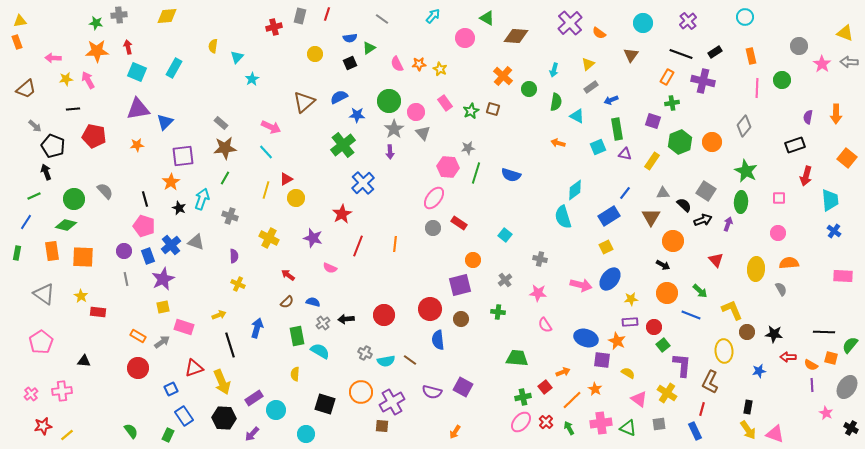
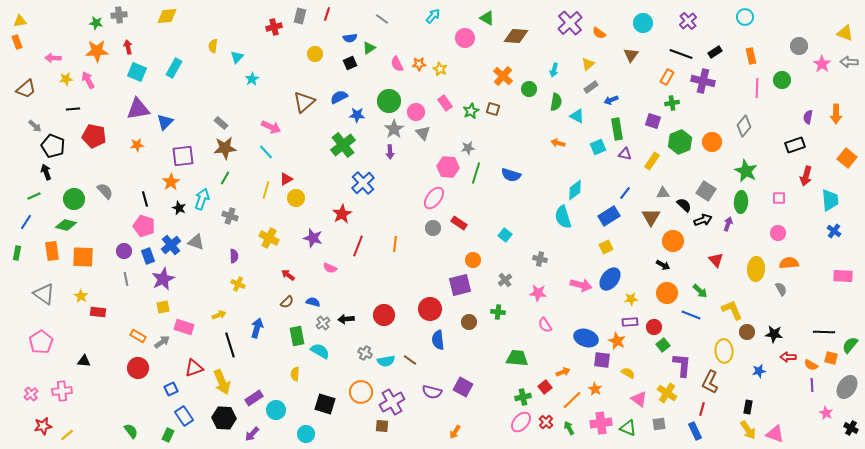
brown circle at (461, 319): moved 8 px right, 3 px down
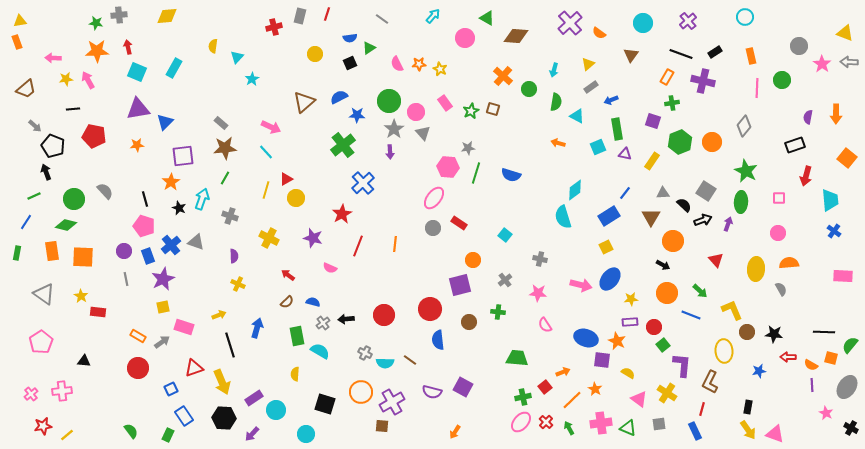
cyan semicircle at (386, 361): moved 1 px left, 2 px down; rotated 12 degrees clockwise
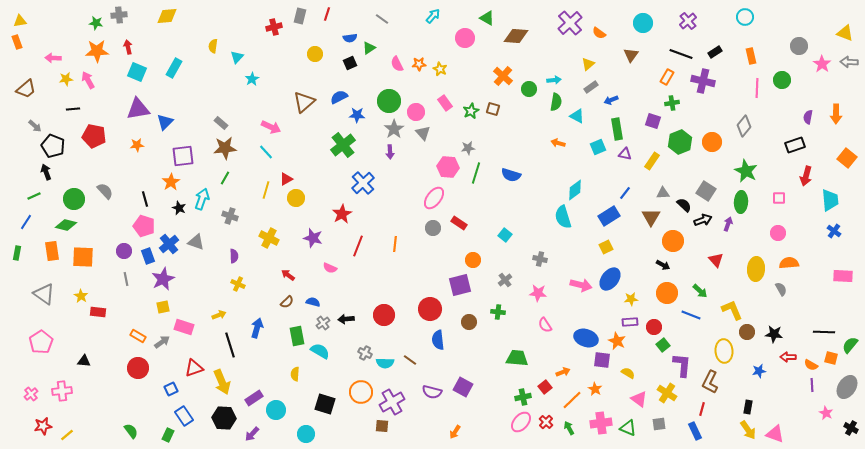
cyan arrow at (554, 70): moved 10 px down; rotated 112 degrees counterclockwise
blue cross at (171, 245): moved 2 px left, 1 px up
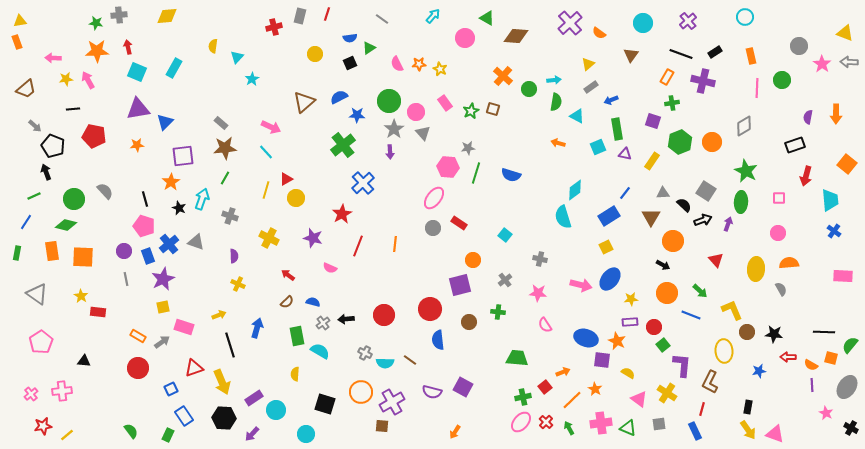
gray diamond at (744, 126): rotated 20 degrees clockwise
orange square at (847, 158): moved 6 px down
gray triangle at (44, 294): moved 7 px left
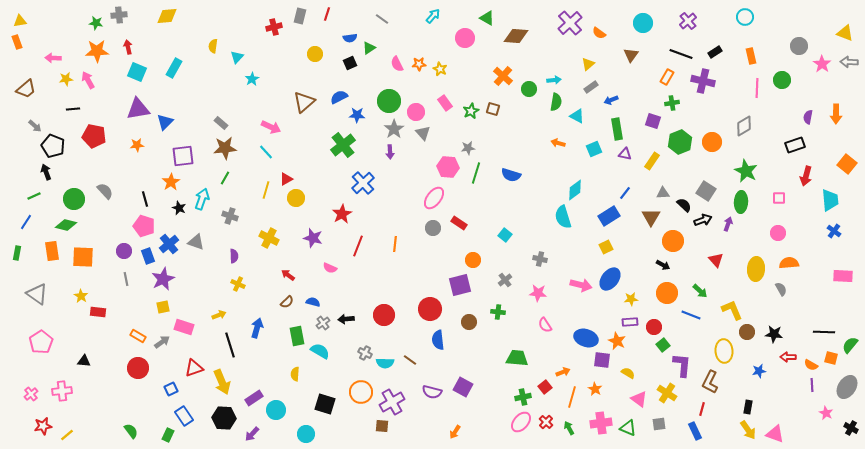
cyan square at (598, 147): moved 4 px left, 2 px down
orange line at (572, 400): moved 3 px up; rotated 30 degrees counterclockwise
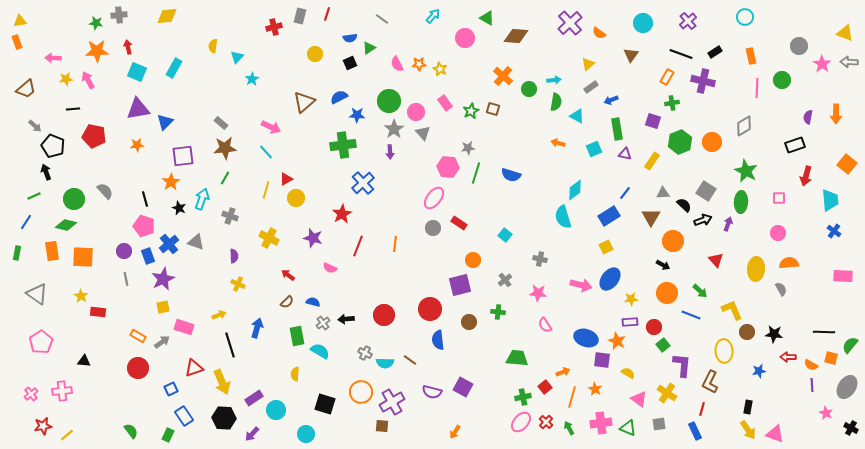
green cross at (343, 145): rotated 30 degrees clockwise
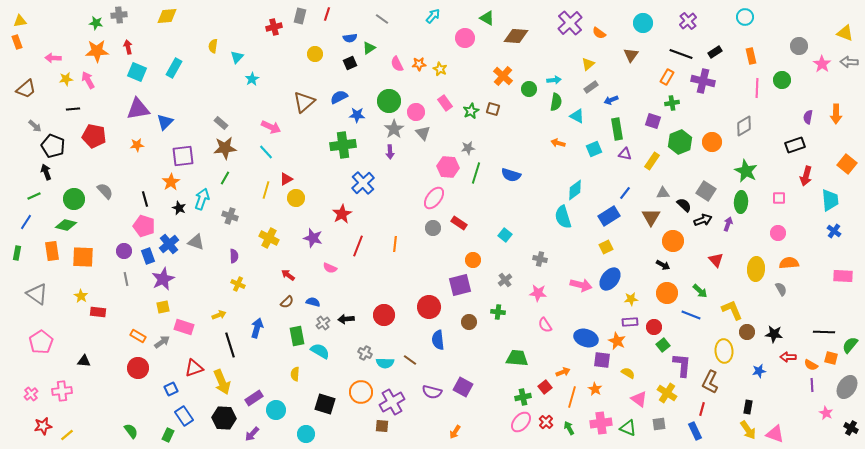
red circle at (430, 309): moved 1 px left, 2 px up
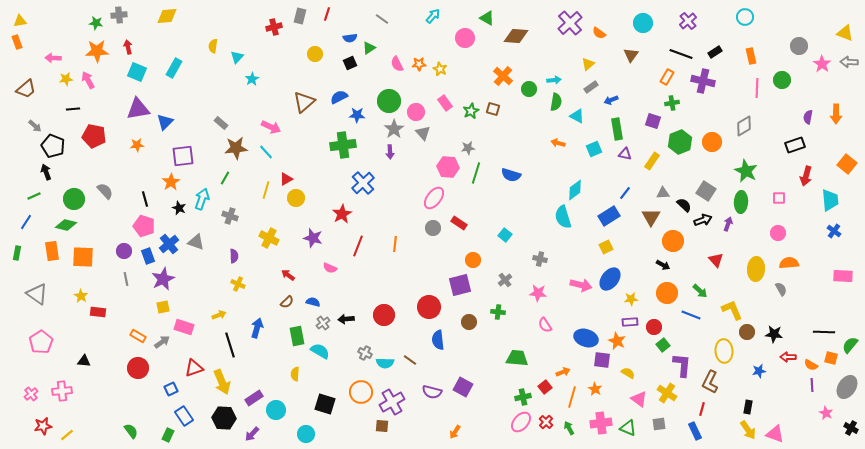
brown star at (225, 148): moved 11 px right
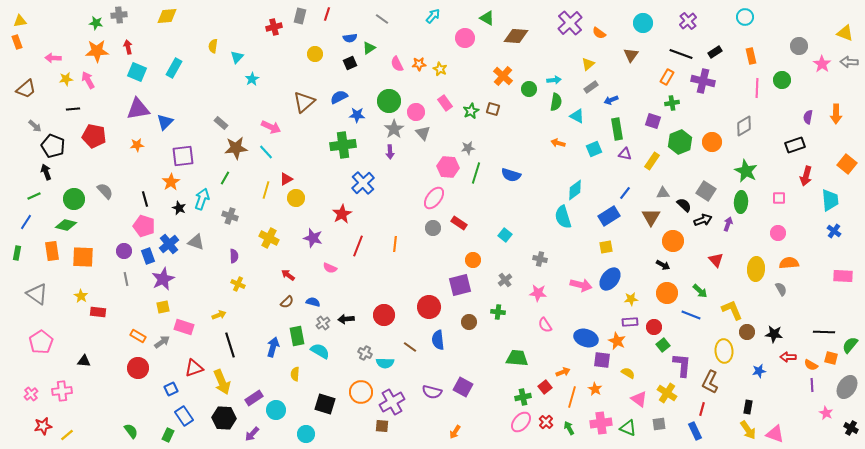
yellow square at (606, 247): rotated 16 degrees clockwise
blue arrow at (257, 328): moved 16 px right, 19 px down
brown line at (410, 360): moved 13 px up
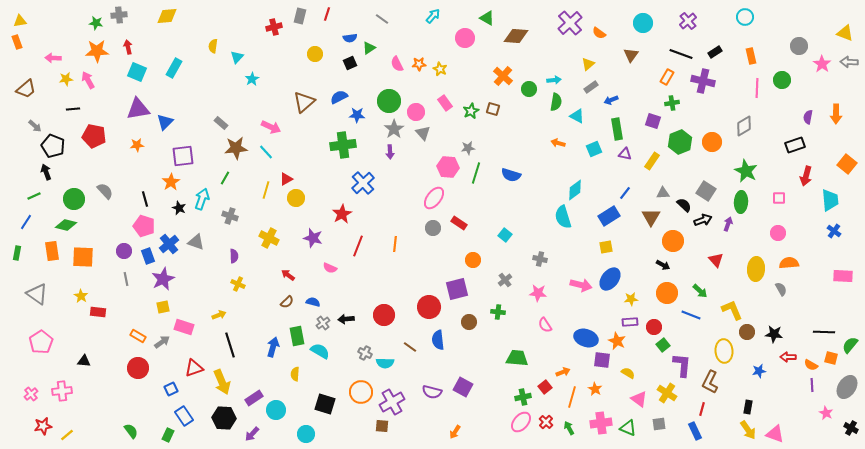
purple square at (460, 285): moved 3 px left, 4 px down
